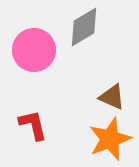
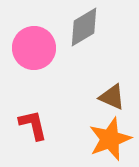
pink circle: moved 2 px up
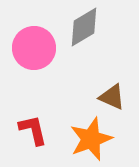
red L-shape: moved 5 px down
orange star: moved 19 px left
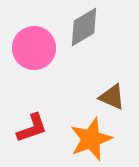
red L-shape: moved 1 px left, 2 px up; rotated 84 degrees clockwise
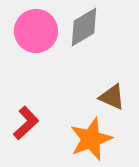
pink circle: moved 2 px right, 17 px up
red L-shape: moved 6 px left, 5 px up; rotated 24 degrees counterclockwise
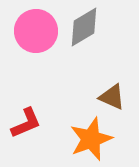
red L-shape: rotated 20 degrees clockwise
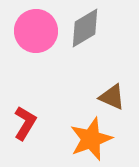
gray diamond: moved 1 px right, 1 px down
red L-shape: moved 1 px left; rotated 36 degrees counterclockwise
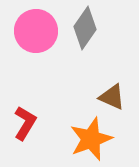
gray diamond: rotated 24 degrees counterclockwise
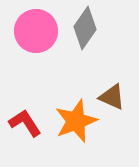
red L-shape: rotated 64 degrees counterclockwise
orange star: moved 15 px left, 18 px up
